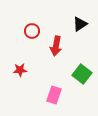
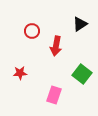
red star: moved 3 px down
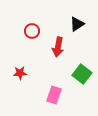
black triangle: moved 3 px left
red arrow: moved 2 px right, 1 px down
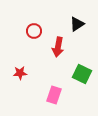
red circle: moved 2 px right
green square: rotated 12 degrees counterclockwise
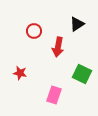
red star: rotated 16 degrees clockwise
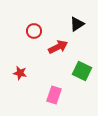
red arrow: rotated 126 degrees counterclockwise
green square: moved 3 px up
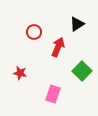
red circle: moved 1 px down
red arrow: rotated 42 degrees counterclockwise
green square: rotated 18 degrees clockwise
pink rectangle: moved 1 px left, 1 px up
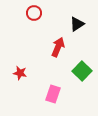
red circle: moved 19 px up
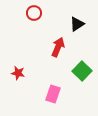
red star: moved 2 px left
